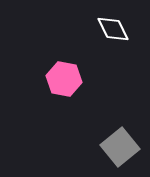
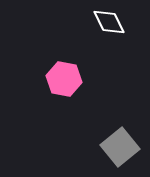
white diamond: moved 4 px left, 7 px up
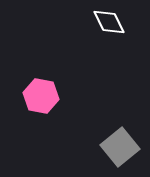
pink hexagon: moved 23 px left, 17 px down
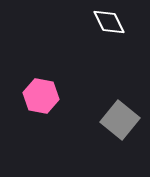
gray square: moved 27 px up; rotated 12 degrees counterclockwise
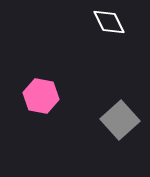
gray square: rotated 9 degrees clockwise
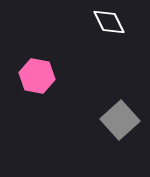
pink hexagon: moved 4 px left, 20 px up
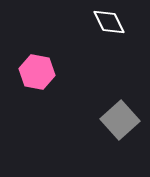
pink hexagon: moved 4 px up
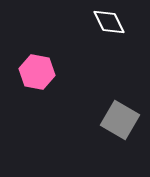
gray square: rotated 18 degrees counterclockwise
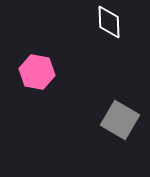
white diamond: rotated 24 degrees clockwise
